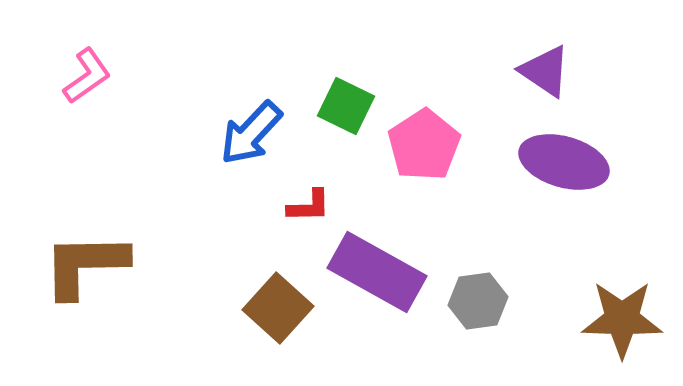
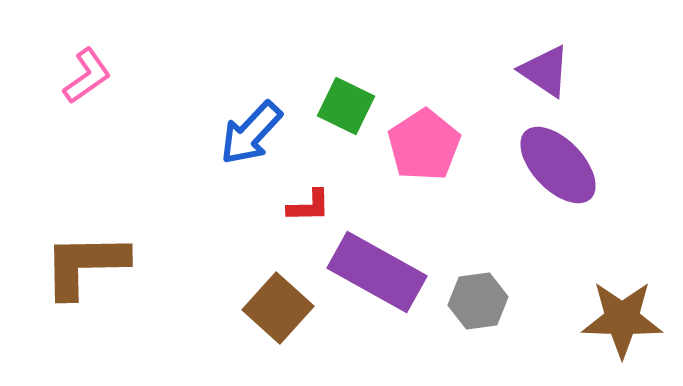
purple ellipse: moved 6 px left, 3 px down; rotated 30 degrees clockwise
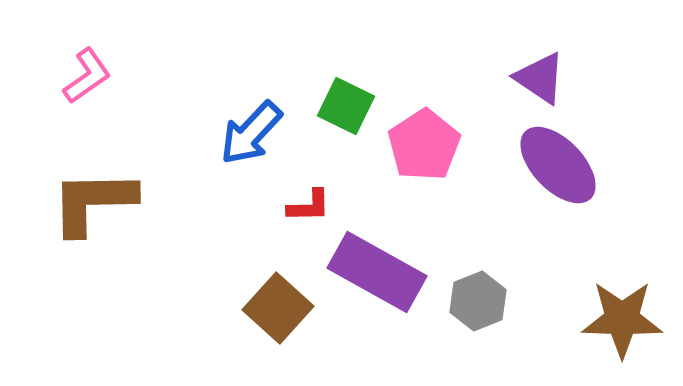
purple triangle: moved 5 px left, 7 px down
brown L-shape: moved 8 px right, 63 px up
gray hexagon: rotated 14 degrees counterclockwise
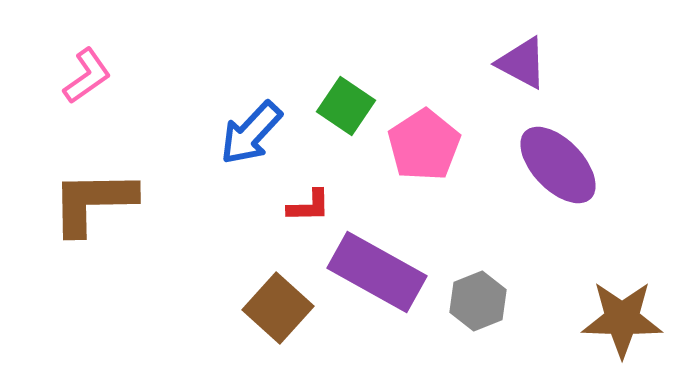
purple triangle: moved 18 px left, 15 px up; rotated 6 degrees counterclockwise
green square: rotated 8 degrees clockwise
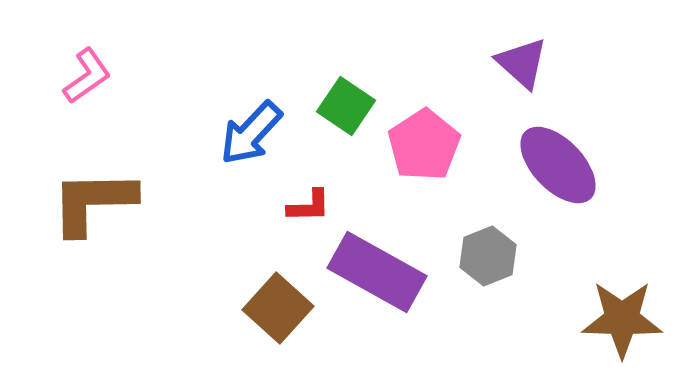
purple triangle: rotated 14 degrees clockwise
gray hexagon: moved 10 px right, 45 px up
